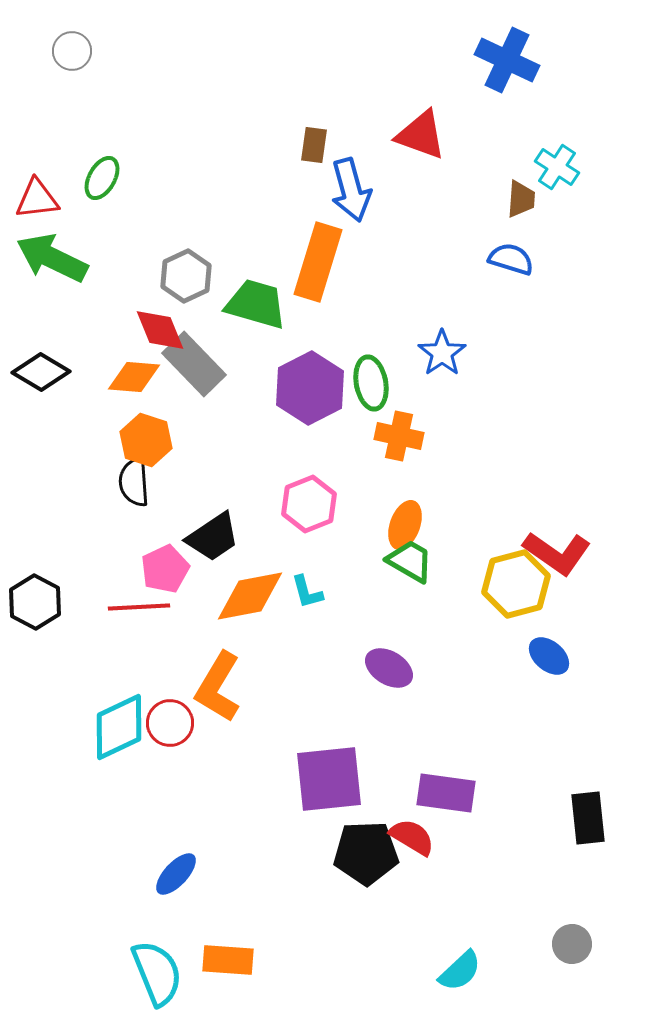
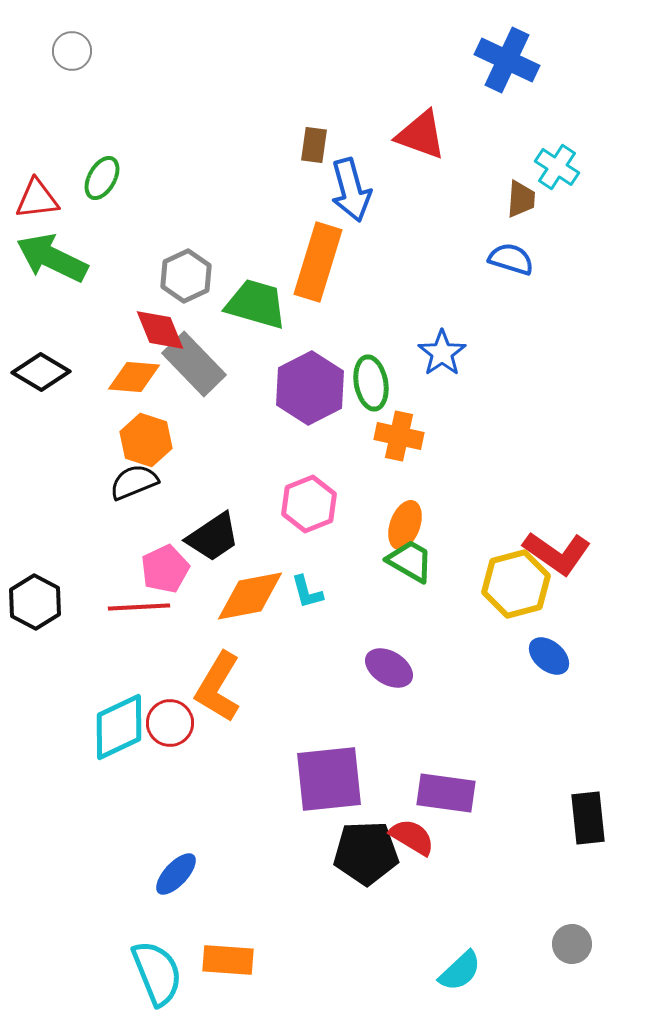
black semicircle at (134, 482): rotated 72 degrees clockwise
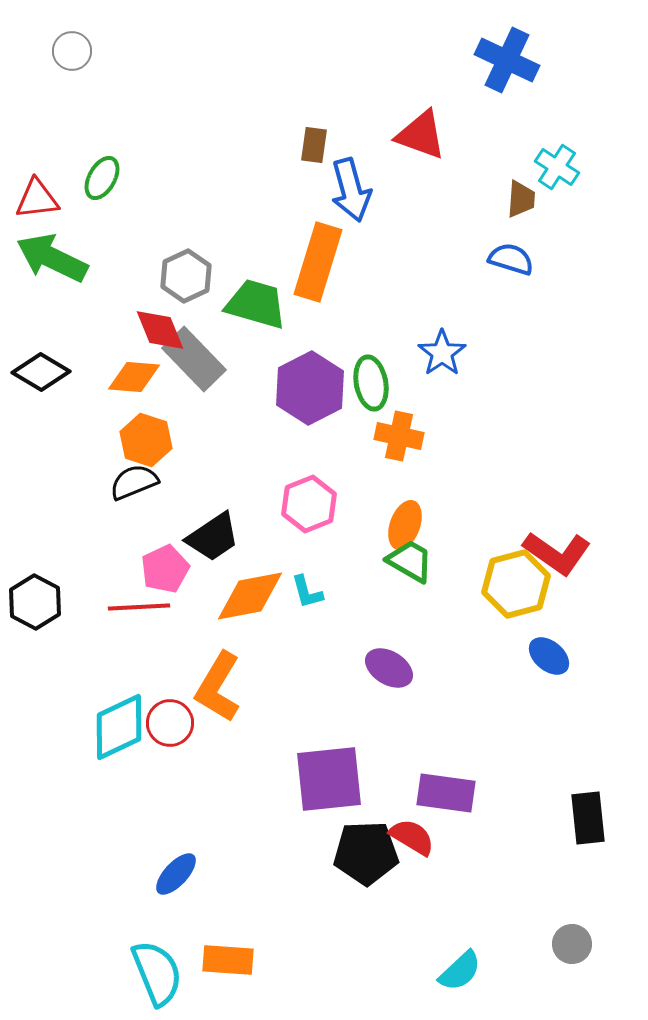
gray rectangle at (194, 364): moved 5 px up
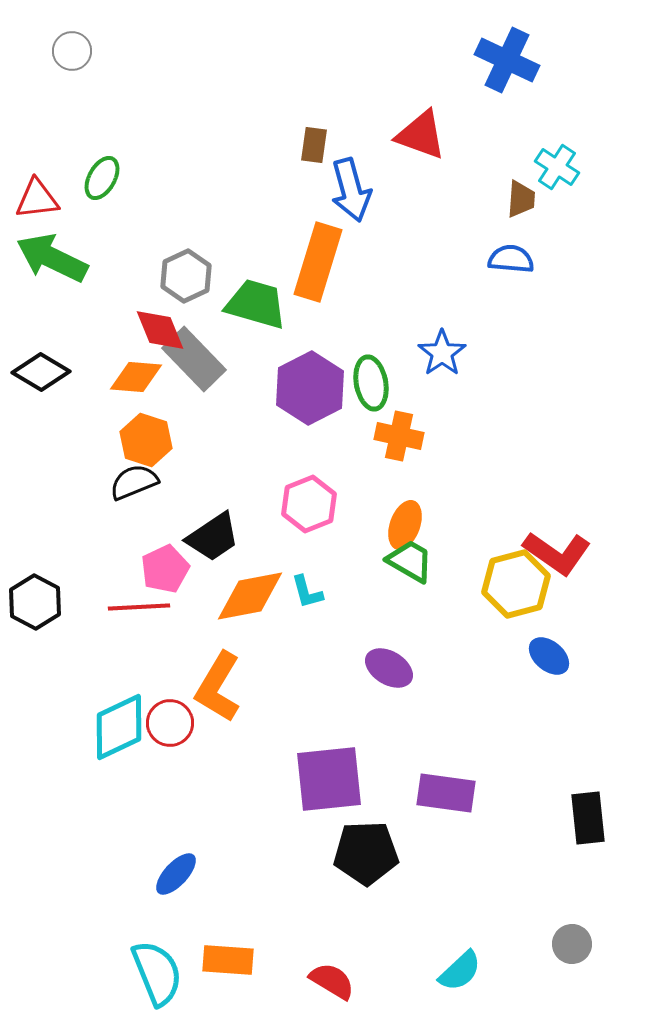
blue semicircle at (511, 259): rotated 12 degrees counterclockwise
orange diamond at (134, 377): moved 2 px right
red semicircle at (412, 837): moved 80 px left, 144 px down
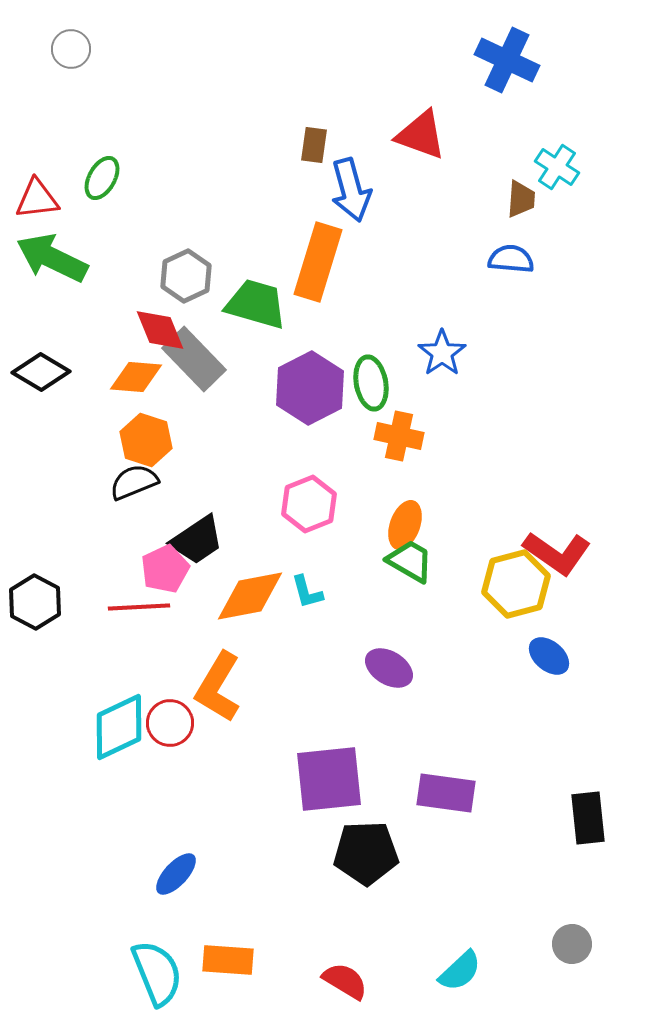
gray circle at (72, 51): moved 1 px left, 2 px up
black trapezoid at (213, 537): moved 16 px left, 3 px down
red semicircle at (332, 981): moved 13 px right
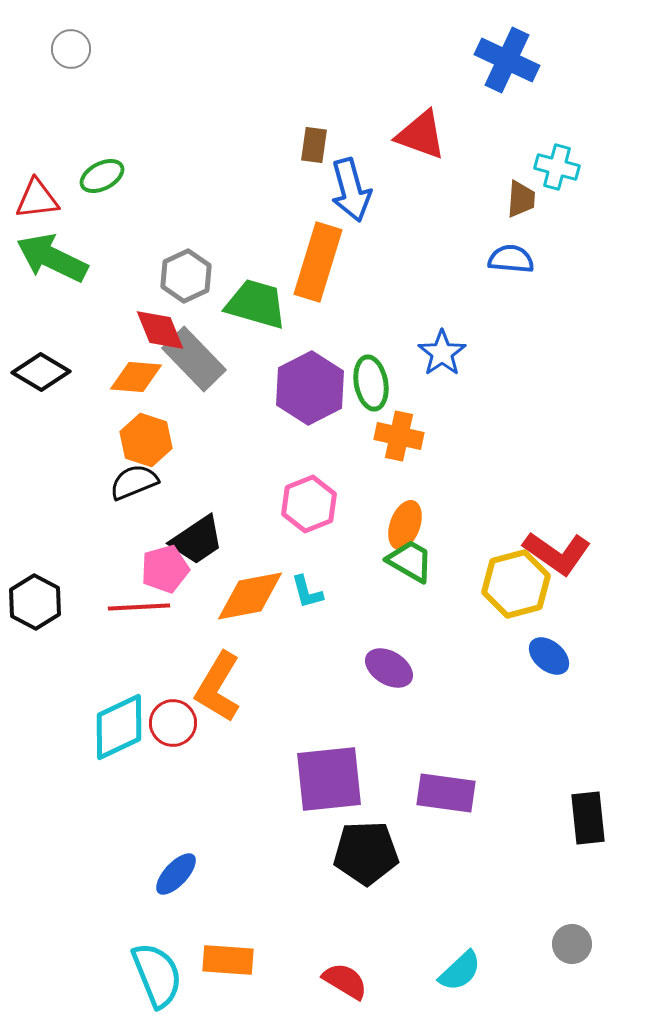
cyan cross at (557, 167): rotated 18 degrees counterclockwise
green ellipse at (102, 178): moved 2 px up; rotated 33 degrees clockwise
pink pentagon at (165, 569): rotated 9 degrees clockwise
red circle at (170, 723): moved 3 px right
cyan semicircle at (157, 973): moved 2 px down
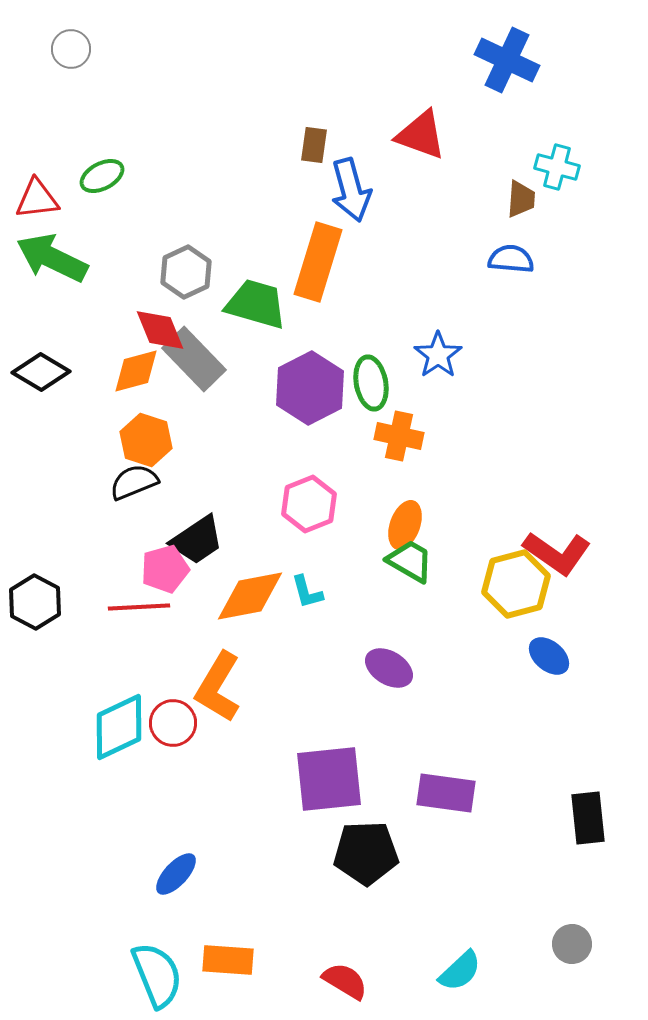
gray hexagon at (186, 276): moved 4 px up
blue star at (442, 353): moved 4 px left, 2 px down
orange diamond at (136, 377): moved 6 px up; rotated 20 degrees counterclockwise
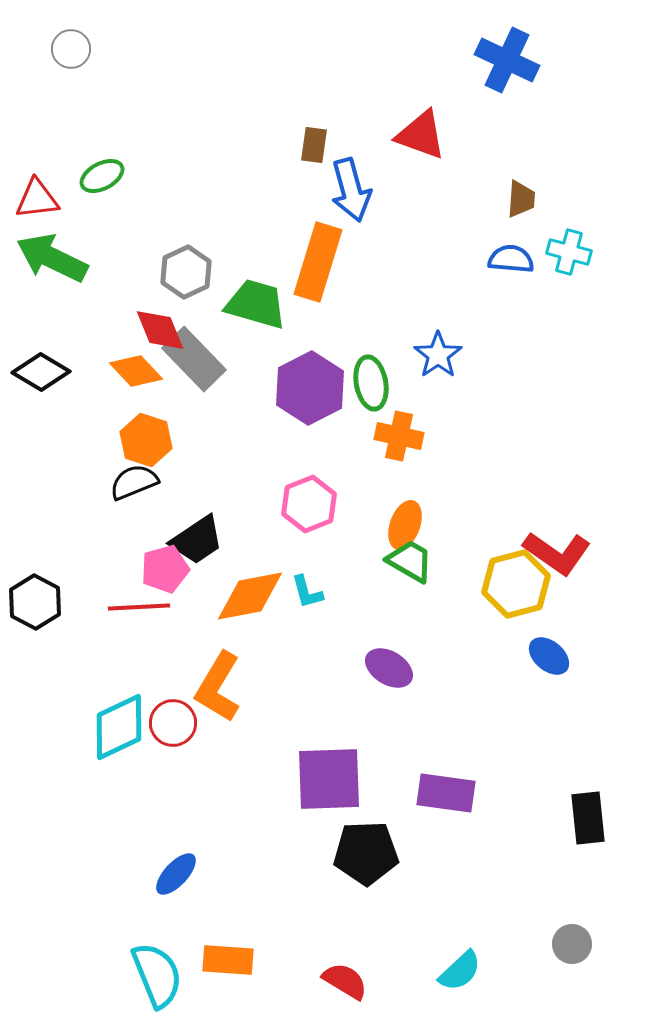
cyan cross at (557, 167): moved 12 px right, 85 px down
orange diamond at (136, 371): rotated 62 degrees clockwise
purple square at (329, 779): rotated 4 degrees clockwise
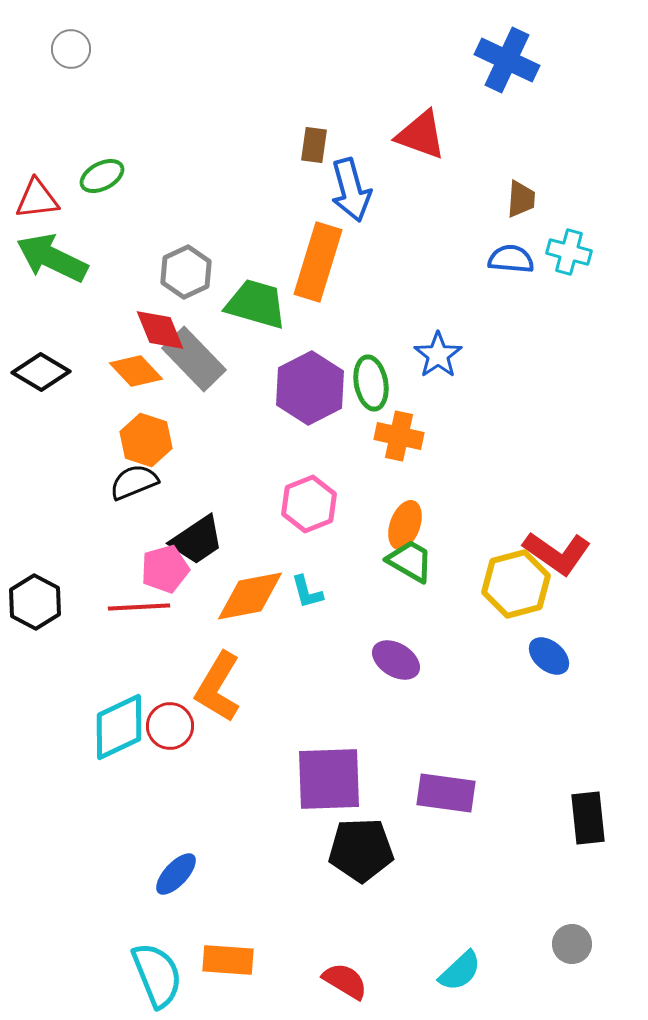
purple ellipse at (389, 668): moved 7 px right, 8 px up
red circle at (173, 723): moved 3 px left, 3 px down
black pentagon at (366, 853): moved 5 px left, 3 px up
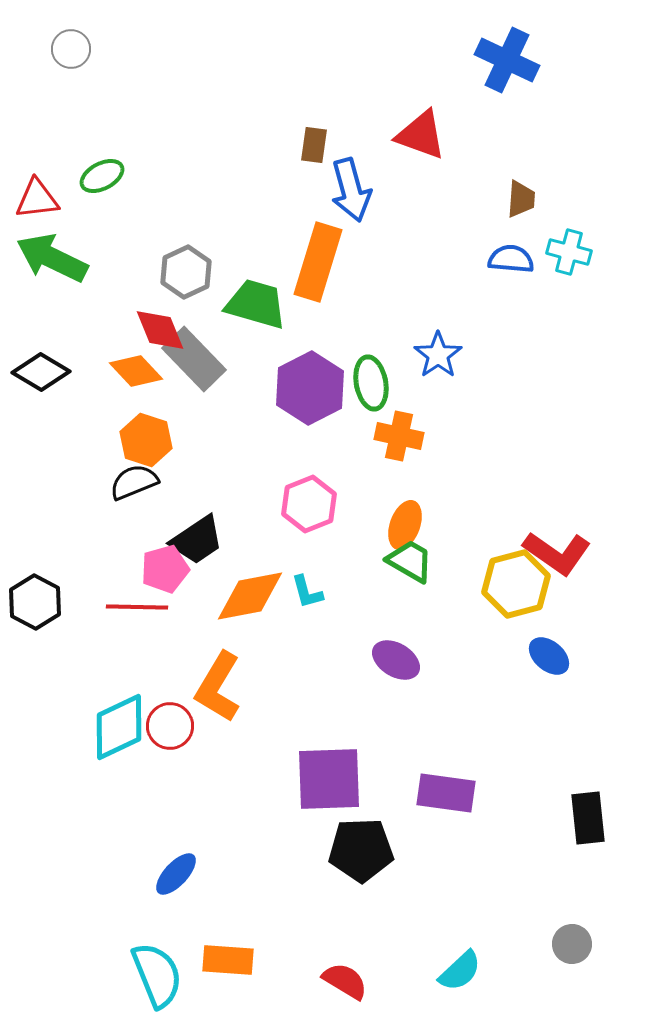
red line at (139, 607): moved 2 px left; rotated 4 degrees clockwise
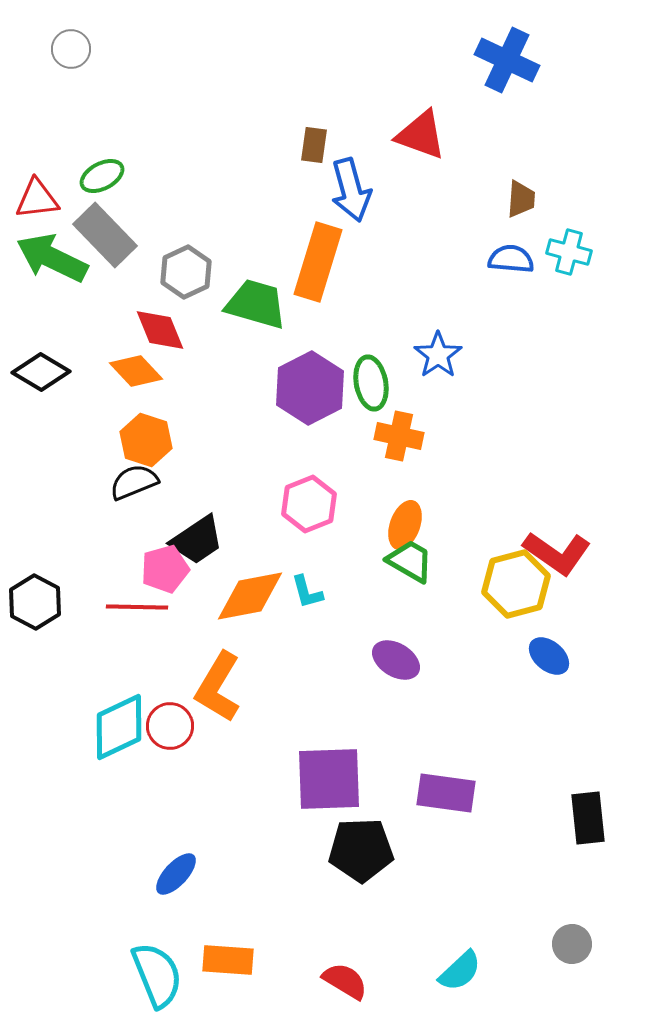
gray rectangle at (194, 359): moved 89 px left, 124 px up
